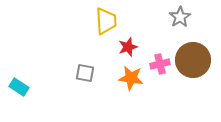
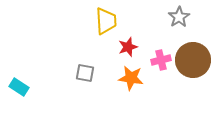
gray star: moved 1 px left
pink cross: moved 1 px right, 4 px up
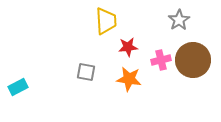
gray star: moved 3 px down
red star: rotated 12 degrees clockwise
gray square: moved 1 px right, 1 px up
orange star: moved 2 px left, 1 px down
cyan rectangle: moved 1 px left; rotated 60 degrees counterclockwise
